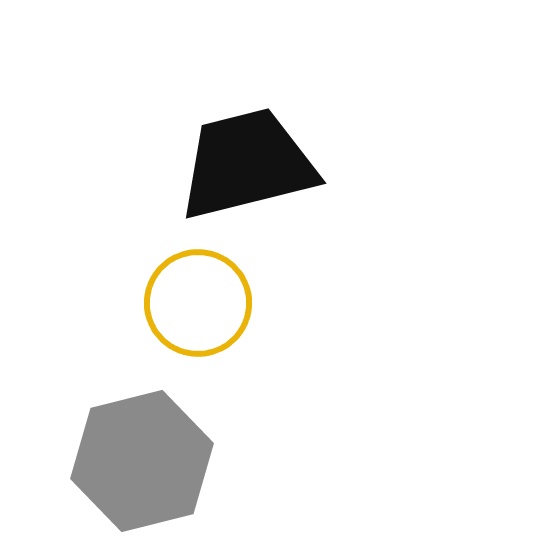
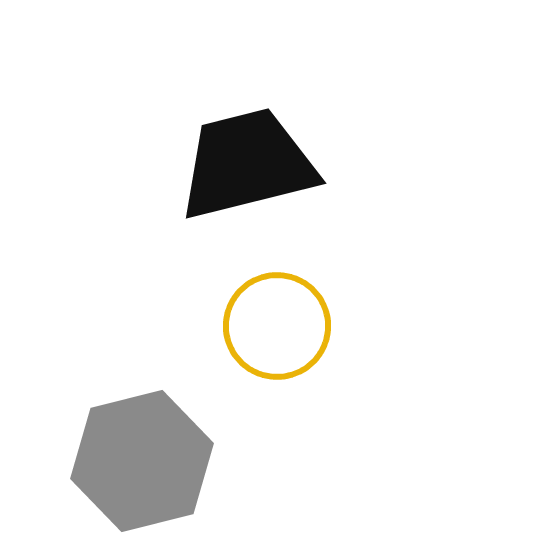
yellow circle: moved 79 px right, 23 px down
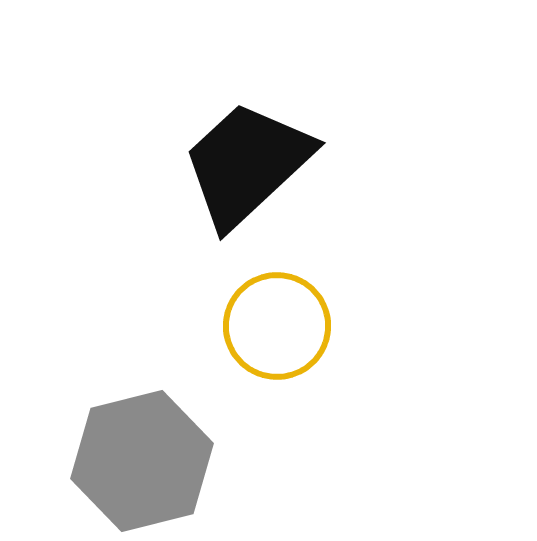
black trapezoid: rotated 29 degrees counterclockwise
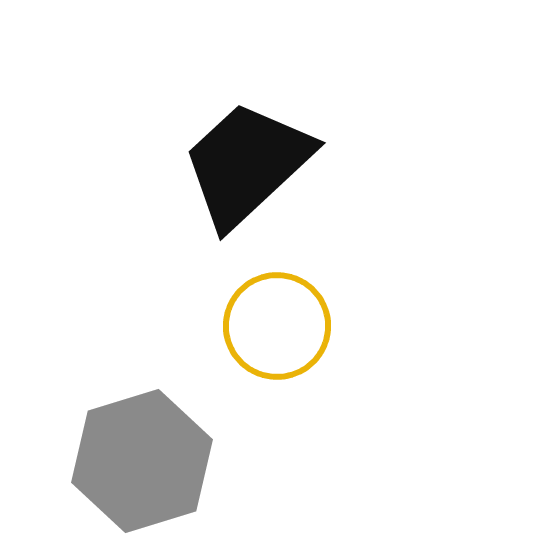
gray hexagon: rotated 3 degrees counterclockwise
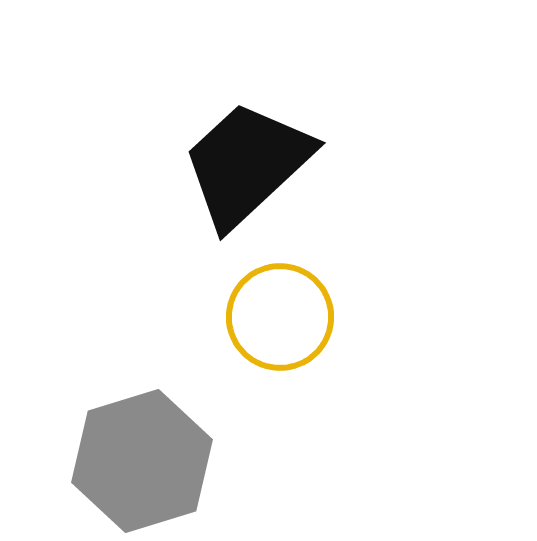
yellow circle: moved 3 px right, 9 px up
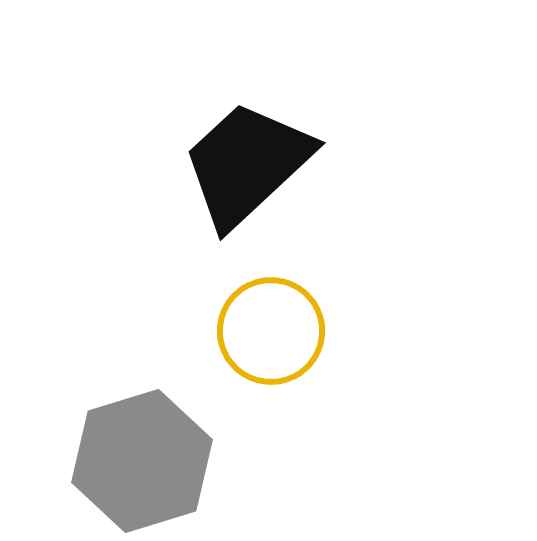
yellow circle: moved 9 px left, 14 px down
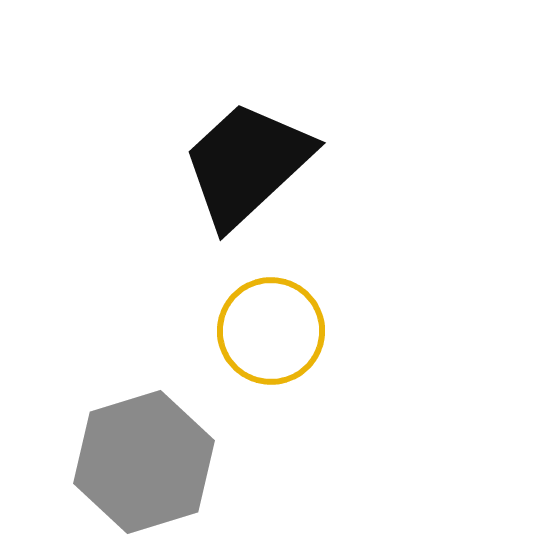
gray hexagon: moved 2 px right, 1 px down
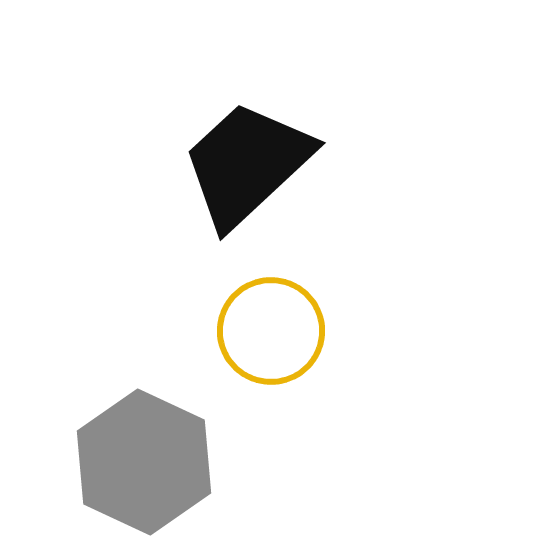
gray hexagon: rotated 18 degrees counterclockwise
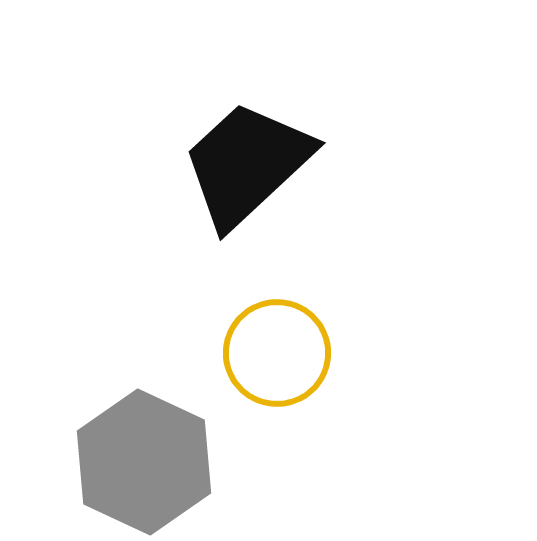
yellow circle: moved 6 px right, 22 px down
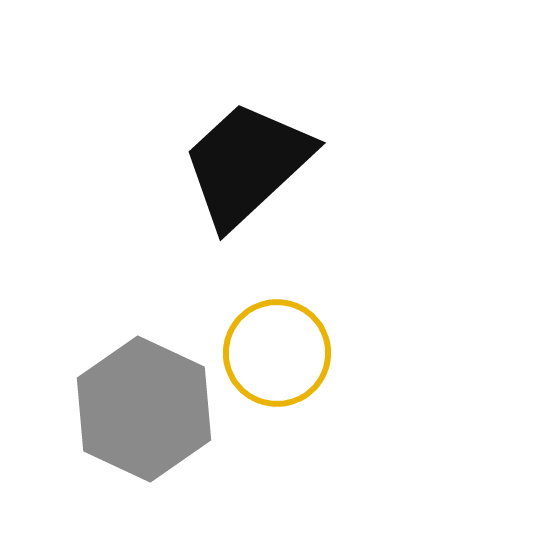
gray hexagon: moved 53 px up
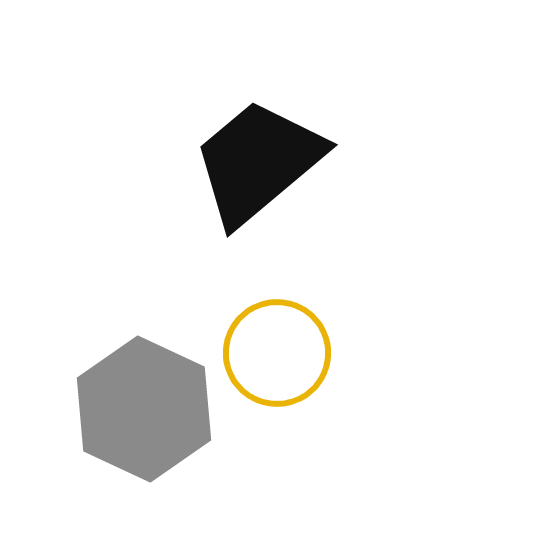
black trapezoid: moved 11 px right, 2 px up; rotated 3 degrees clockwise
